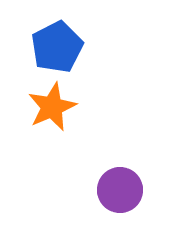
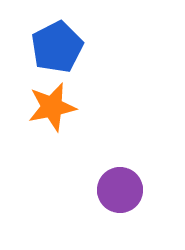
orange star: rotated 12 degrees clockwise
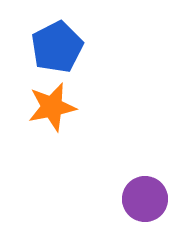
purple circle: moved 25 px right, 9 px down
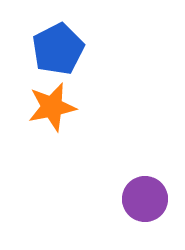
blue pentagon: moved 1 px right, 2 px down
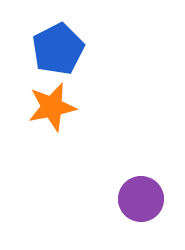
purple circle: moved 4 px left
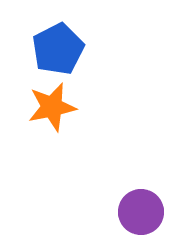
purple circle: moved 13 px down
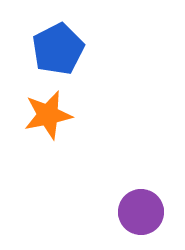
orange star: moved 4 px left, 8 px down
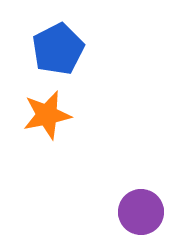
orange star: moved 1 px left
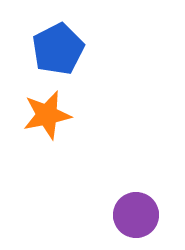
purple circle: moved 5 px left, 3 px down
